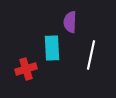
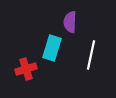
cyan rectangle: rotated 20 degrees clockwise
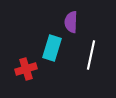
purple semicircle: moved 1 px right
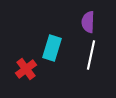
purple semicircle: moved 17 px right
red cross: rotated 20 degrees counterclockwise
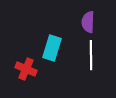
white line: rotated 12 degrees counterclockwise
red cross: rotated 30 degrees counterclockwise
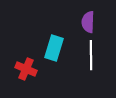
cyan rectangle: moved 2 px right
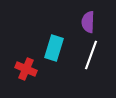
white line: rotated 20 degrees clockwise
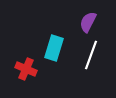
purple semicircle: rotated 25 degrees clockwise
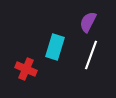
cyan rectangle: moved 1 px right, 1 px up
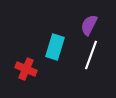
purple semicircle: moved 1 px right, 3 px down
